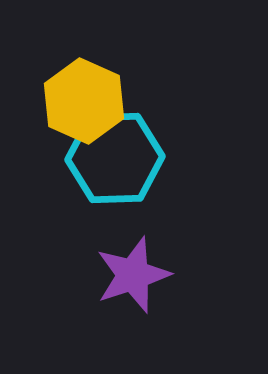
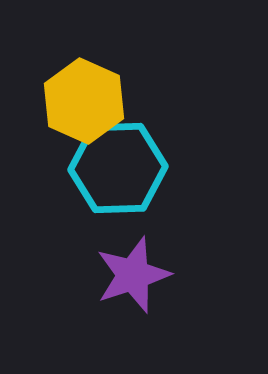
cyan hexagon: moved 3 px right, 10 px down
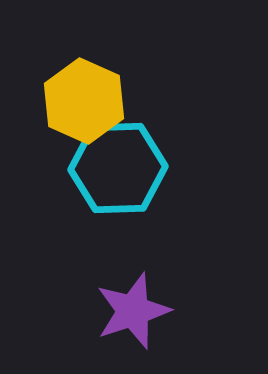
purple star: moved 36 px down
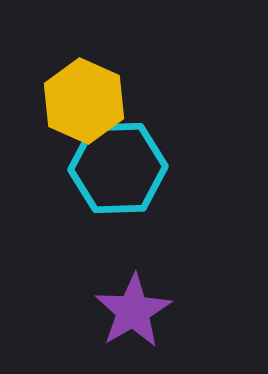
purple star: rotated 12 degrees counterclockwise
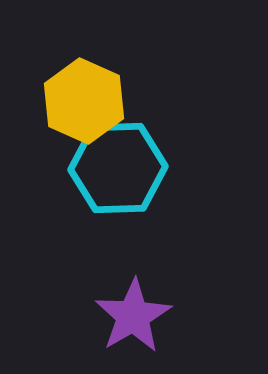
purple star: moved 5 px down
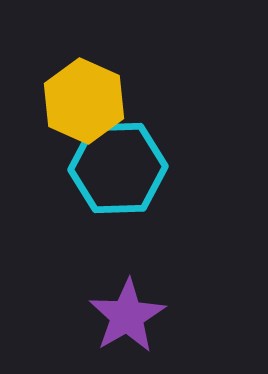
purple star: moved 6 px left
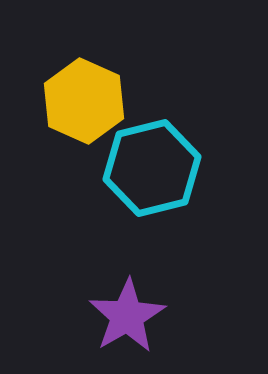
cyan hexagon: moved 34 px right; rotated 12 degrees counterclockwise
